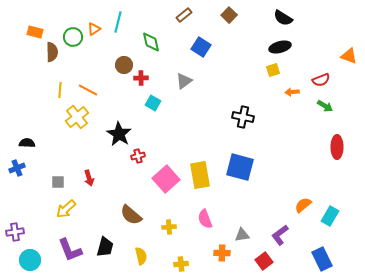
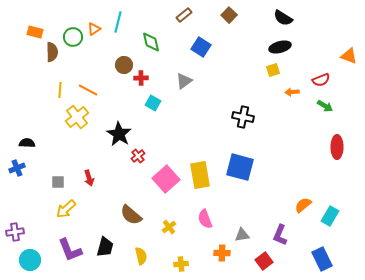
red cross at (138, 156): rotated 24 degrees counterclockwise
yellow cross at (169, 227): rotated 32 degrees counterclockwise
purple L-shape at (280, 235): rotated 30 degrees counterclockwise
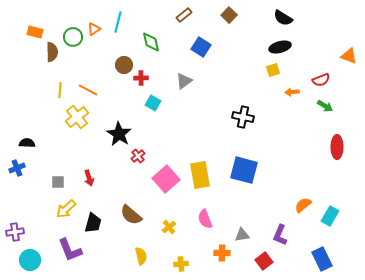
blue square at (240, 167): moved 4 px right, 3 px down
black trapezoid at (105, 247): moved 12 px left, 24 px up
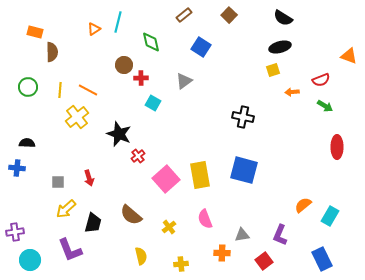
green circle at (73, 37): moved 45 px left, 50 px down
black star at (119, 134): rotated 10 degrees counterclockwise
blue cross at (17, 168): rotated 28 degrees clockwise
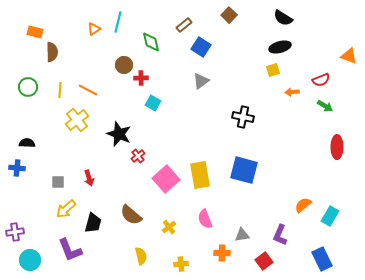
brown rectangle at (184, 15): moved 10 px down
gray triangle at (184, 81): moved 17 px right
yellow cross at (77, 117): moved 3 px down
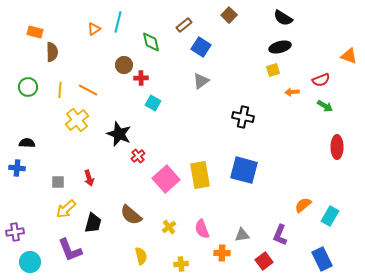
pink semicircle at (205, 219): moved 3 px left, 10 px down
cyan circle at (30, 260): moved 2 px down
